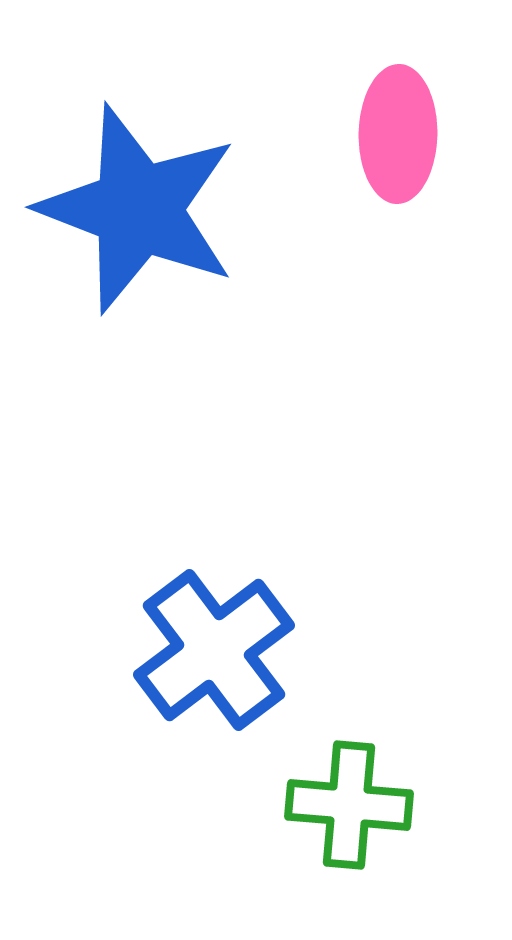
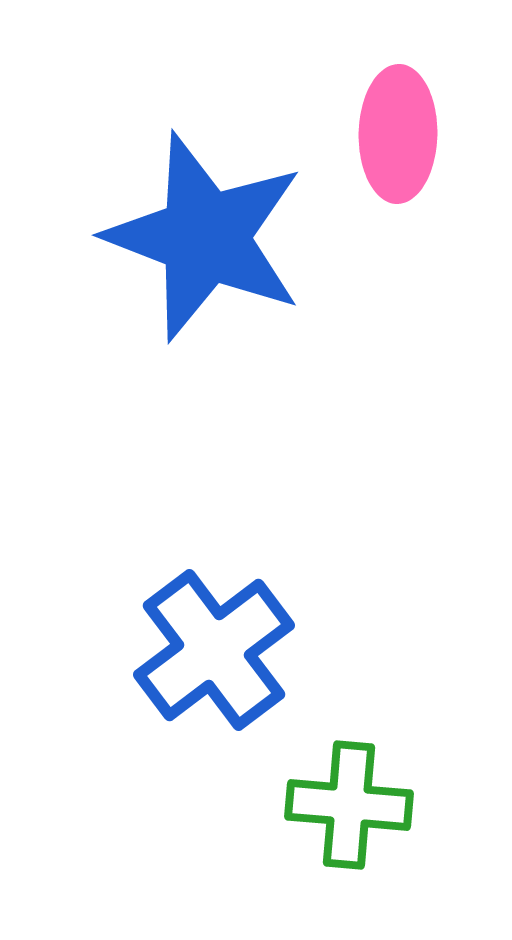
blue star: moved 67 px right, 28 px down
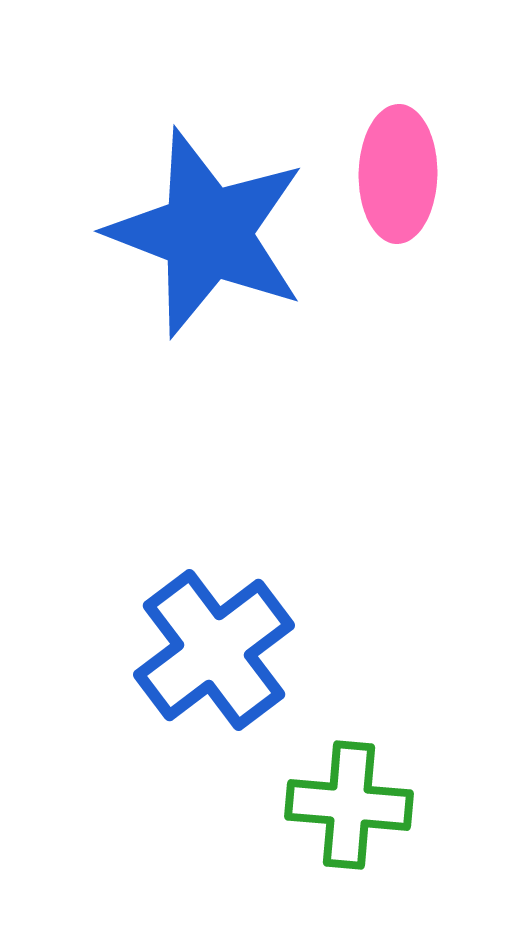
pink ellipse: moved 40 px down
blue star: moved 2 px right, 4 px up
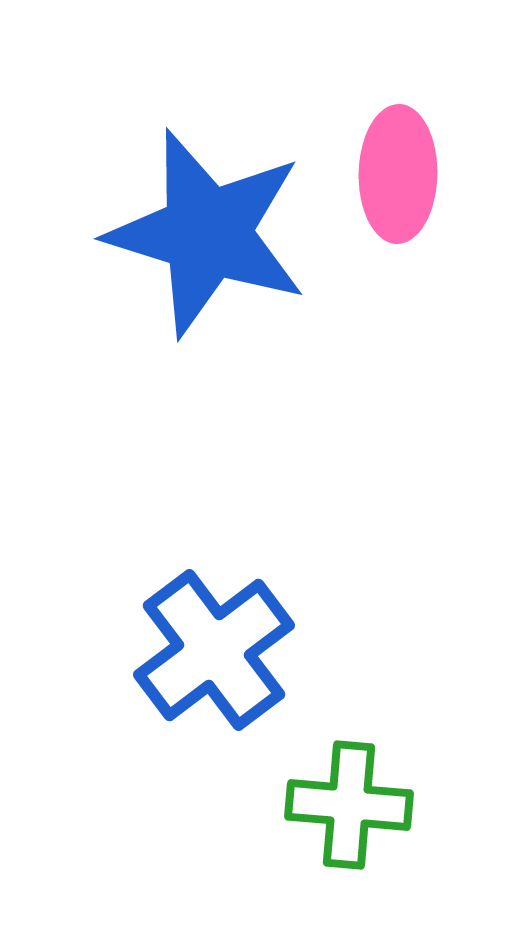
blue star: rotated 4 degrees counterclockwise
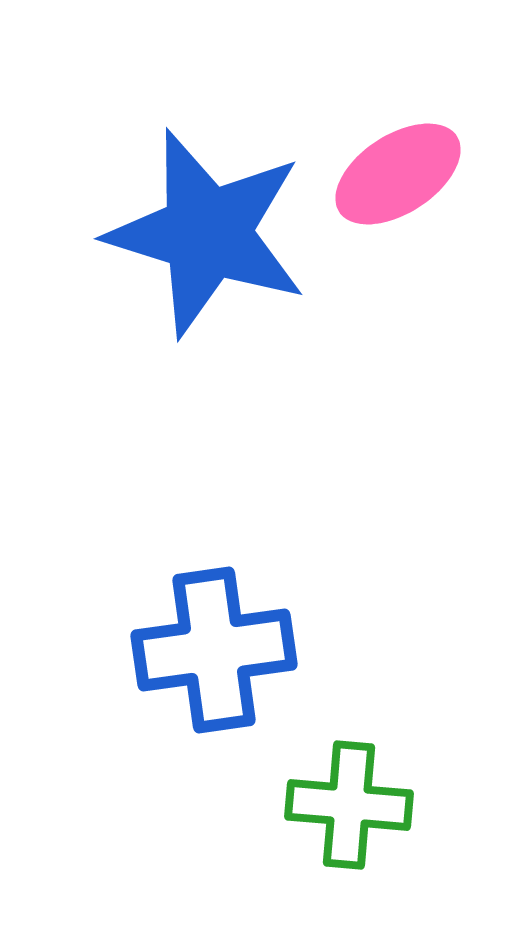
pink ellipse: rotated 56 degrees clockwise
blue cross: rotated 29 degrees clockwise
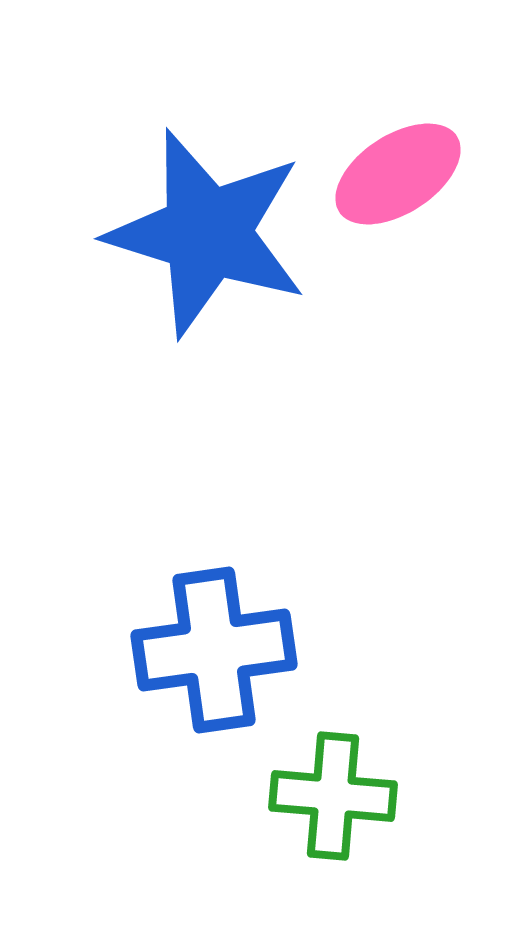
green cross: moved 16 px left, 9 px up
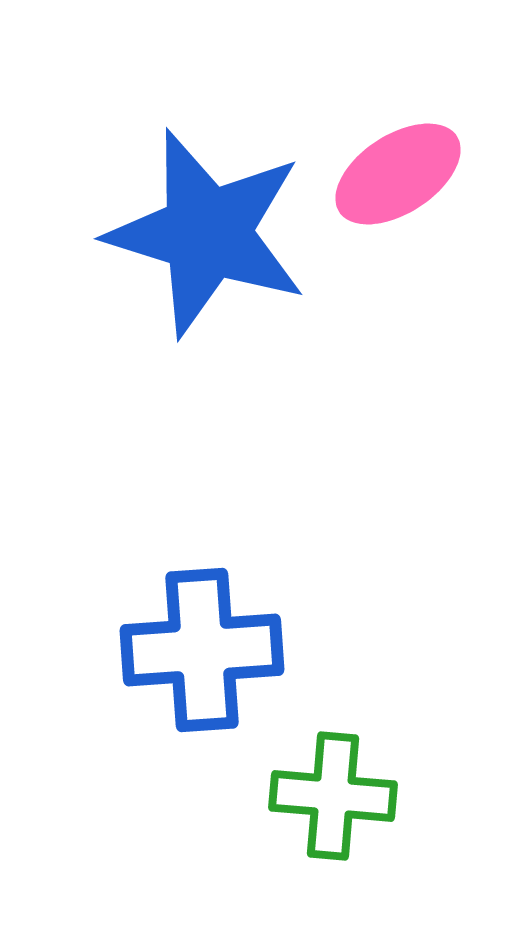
blue cross: moved 12 px left; rotated 4 degrees clockwise
